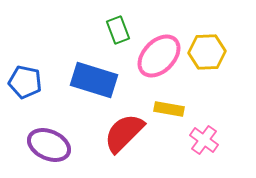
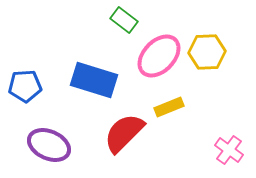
green rectangle: moved 6 px right, 10 px up; rotated 32 degrees counterclockwise
blue pentagon: moved 4 px down; rotated 16 degrees counterclockwise
yellow rectangle: moved 2 px up; rotated 32 degrees counterclockwise
pink cross: moved 25 px right, 10 px down
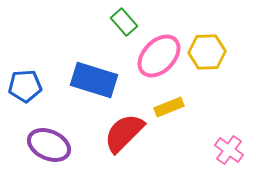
green rectangle: moved 2 px down; rotated 12 degrees clockwise
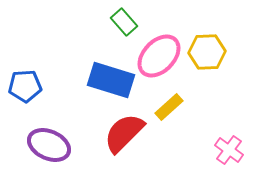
blue rectangle: moved 17 px right
yellow rectangle: rotated 20 degrees counterclockwise
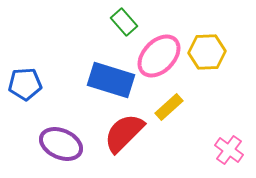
blue pentagon: moved 2 px up
purple ellipse: moved 12 px right, 1 px up
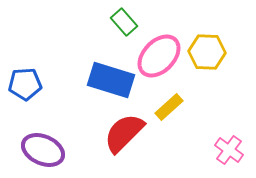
yellow hexagon: rotated 6 degrees clockwise
purple ellipse: moved 18 px left, 6 px down
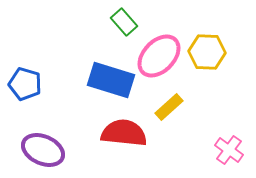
blue pentagon: rotated 20 degrees clockwise
red semicircle: rotated 51 degrees clockwise
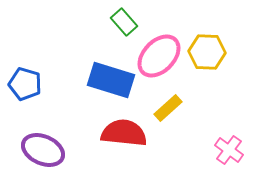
yellow rectangle: moved 1 px left, 1 px down
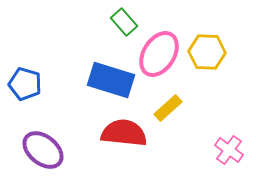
pink ellipse: moved 2 px up; rotated 12 degrees counterclockwise
purple ellipse: rotated 15 degrees clockwise
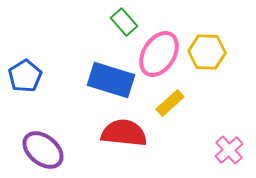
blue pentagon: moved 8 px up; rotated 24 degrees clockwise
yellow rectangle: moved 2 px right, 5 px up
pink cross: rotated 12 degrees clockwise
